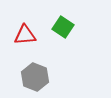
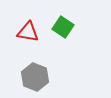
red triangle: moved 3 px right, 3 px up; rotated 15 degrees clockwise
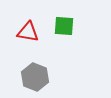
green square: moved 1 px right, 1 px up; rotated 30 degrees counterclockwise
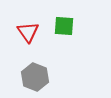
red triangle: rotated 45 degrees clockwise
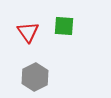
gray hexagon: rotated 12 degrees clockwise
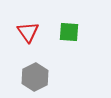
green square: moved 5 px right, 6 px down
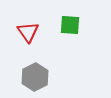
green square: moved 1 px right, 7 px up
